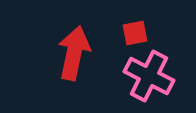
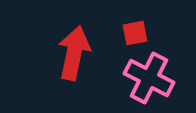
pink cross: moved 2 px down
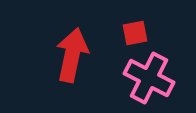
red arrow: moved 2 px left, 2 px down
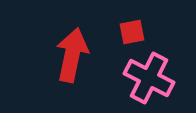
red square: moved 3 px left, 1 px up
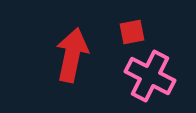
pink cross: moved 1 px right, 2 px up
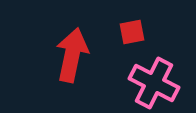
pink cross: moved 4 px right, 7 px down
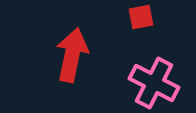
red square: moved 9 px right, 15 px up
